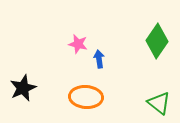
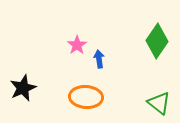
pink star: moved 1 px left, 1 px down; rotated 24 degrees clockwise
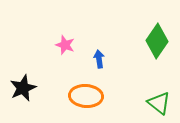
pink star: moved 12 px left; rotated 18 degrees counterclockwise
orange ellipse: moved 1 px up
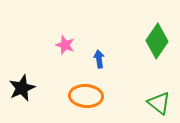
black star: moved 1 px left
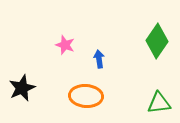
green triangle: rotated 45 degrees counterclockwise
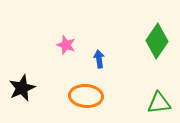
pink star: moved 1 px right
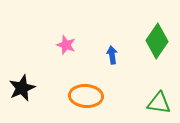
blue arrow: moved 13 px right, 4 px up
green triangle: rotated 15 degrees clockwise
